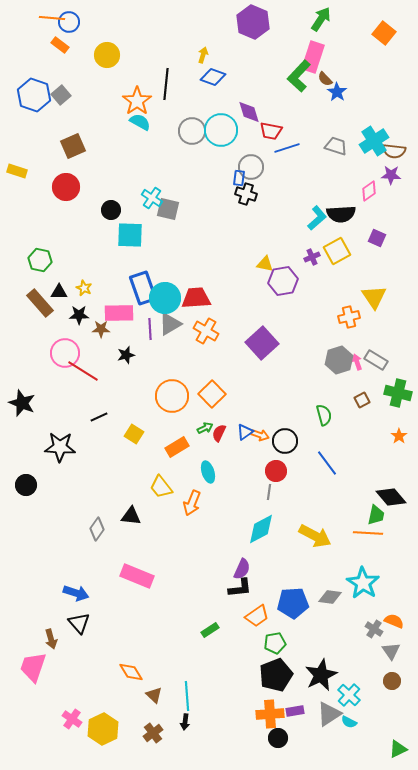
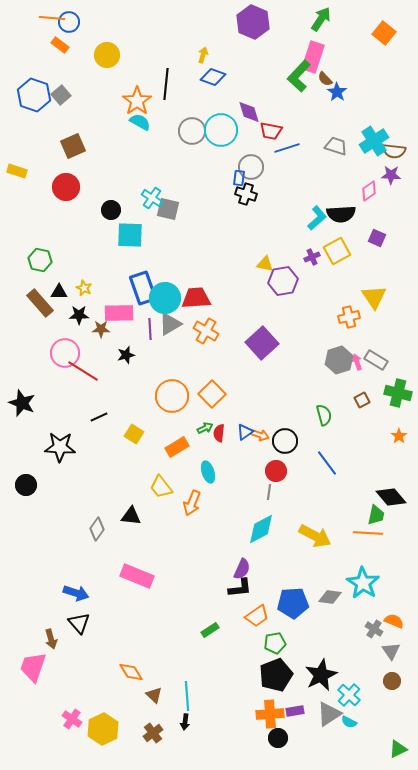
red semicircle at (219, 433): rotated 18 degrees counterclockwise
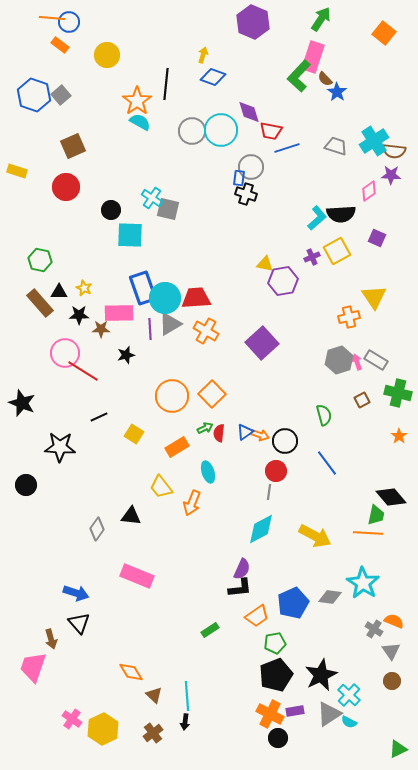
blue pentagon at (293, 603): rotated 20 degrees counterclockwise
orange cross at (270, 714): rotated 32 degrees clockwise
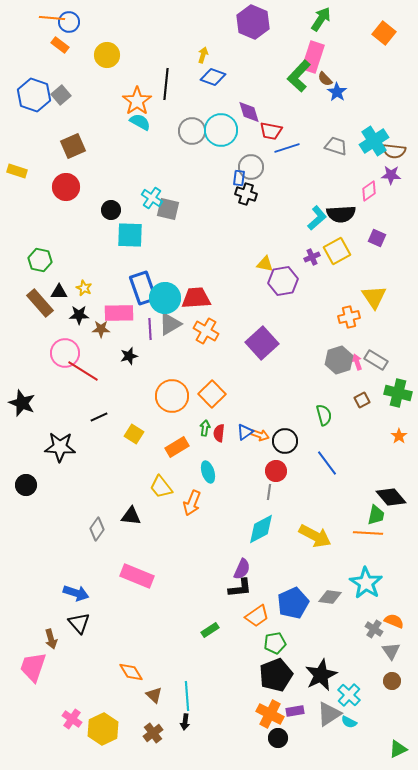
black star at (126, 355): moved 3 px right, 1 px down
green arrow at (205, 428): rotated 56 degrees counterclockwise
cyan star at (363, 583): moved 3 px right
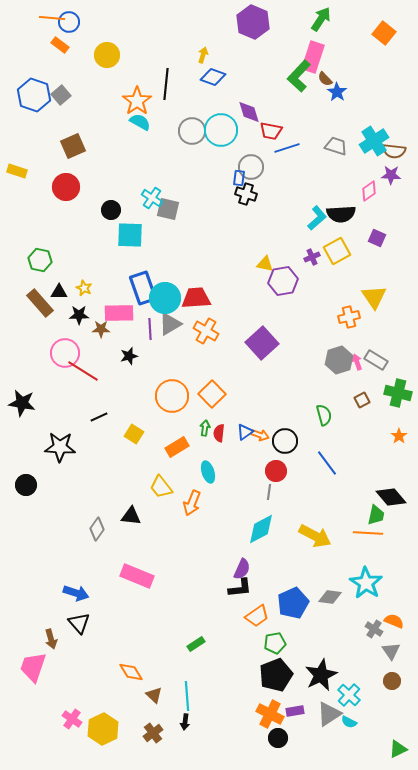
black star at (22, 403): rotated 12 degrees counterclockwise
green rectangle at (210, 630): moved 14 px left, 14 px down
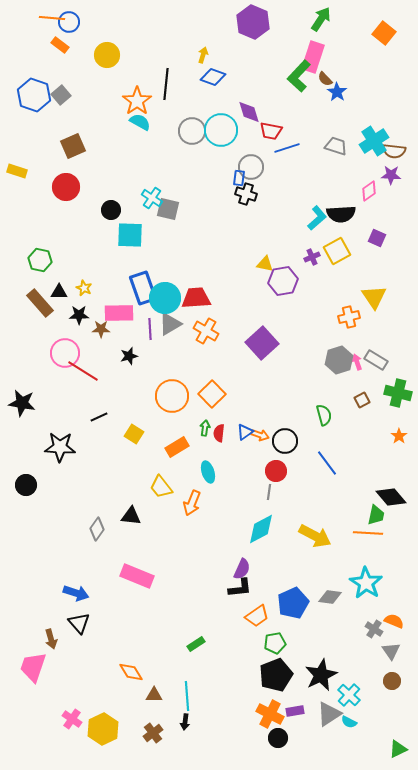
brown triangle at (154, 695): rotated 42 degrees counterclockwise
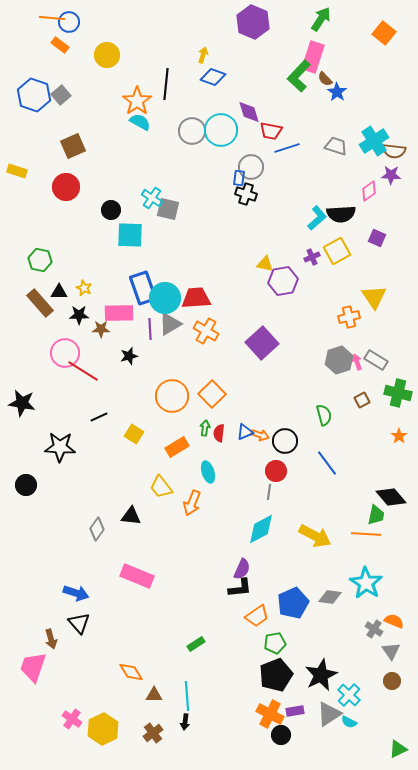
blue triangle at (245, 432): rotated 12 degrees clockwise
orange line at (368, 533): moved 2 px left, 1 px down
black circle at (278, 738): moved 3 px right, 3 px up
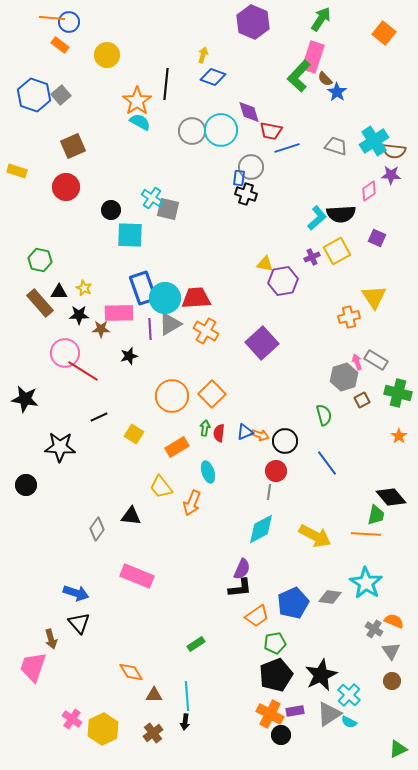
gray hexagon at (339, 360): moved 5 px right, 17 px down
black star at (22, 403): moved 3 px right, 4 px up
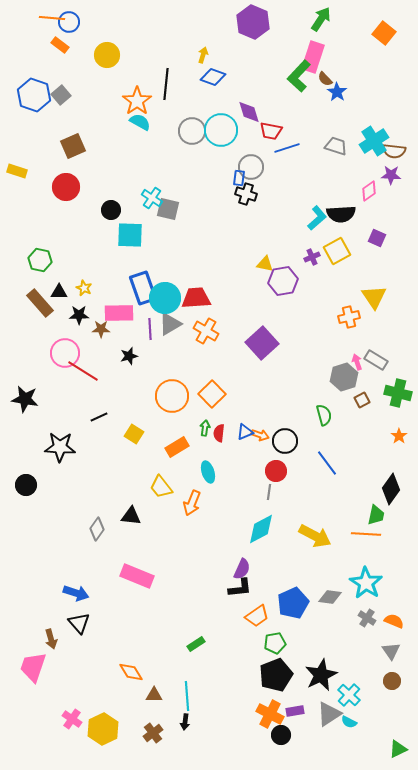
black diamond at (391, 497): moved 8 px up; rotated 76 degrees clockwise
gray cross at (374, 629): moved 7 px left, 11 px up
